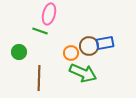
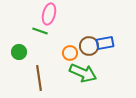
orange circle: moved 1 px left
brown line: rotated 10 degrees counterclockwise
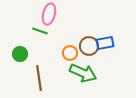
green circle: moved 1 px right, 2 px down
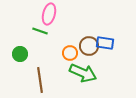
blue rectangle: rotated 18 degrees clockwise
brown line: moved 1 px right, 2 px down
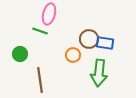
brown circle: moved 7 px up
orange circle: moved 3 px right, 2 px down
green arrow: moved 16 px right; rotated 72 degrees clockwise
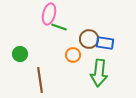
green line: moved 19 px right, 4 px up
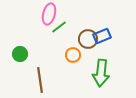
green line: rotated 56 degrees counterclockwise
brown circle: moved 1 px left
blue rectangle: moved 3 px left, 7 px up; rotated 30 degrees counterclockwise
green arrow: moved 2 px right
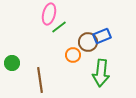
brown circle: moved 3 px down
green circle: moved 8 px left, 9 px down
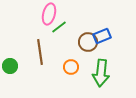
orange circle: moved 2 px left, 12 px down
green circle: moved 2 px left, 3 px down
brown line: moved 28 px up
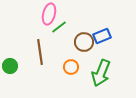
brown circle: moved 4 px left
green arrow: rotated 16 degrees clockwise
